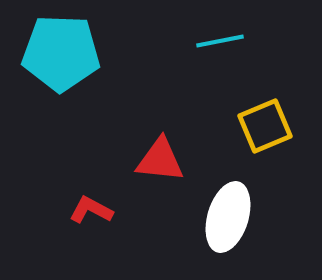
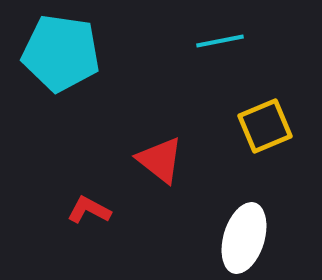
cyan pentagon: rotated 6 degrees clockwise
red triangle: rotated 32 degrees clockwise
red L-shape: moved 2 px left
white ellipse: moved 16 px right, 21 px down
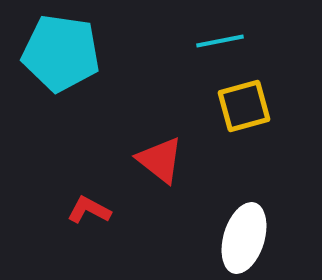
yellow square: moved 21 px left, 20 px up; rotated 8 degrees clockwise
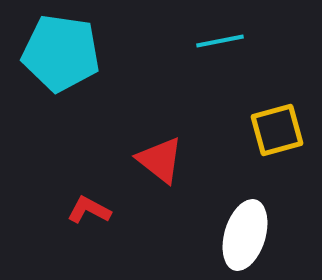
yellow square: moved 33 px right, 24 px down
white ellipse: moved 1 px right, 3 px up
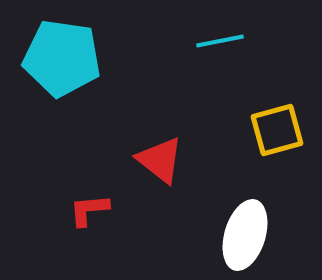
cyan pentagon: moved 1 px right, 5 px down
red L-shape: rotated 33 degrees counterclockwise
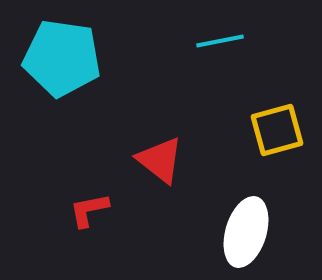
red L-shape: rotated 6 degrees counterclockwise
white ellipse: moved 1 px right, 3 px up
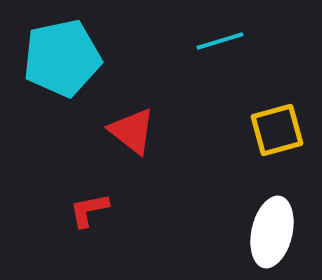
cyan line: rotated 6 degrees counterclockwise
cyan pentagon: rotated 20 degrees counterclockwise
red triangle: moved 28 px left, 29 px up
white ellipse: moved 26 px right; rotated 4 degrees counterclockwise
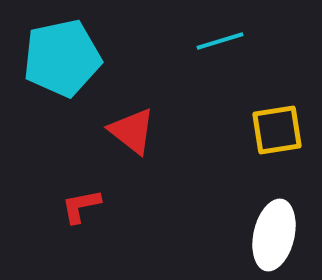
yellow square: rotated 6 degrees clockwise
red L-shape: moved 8 px left, 4 px up
white ellipse: moved 2 px right, 3 px down
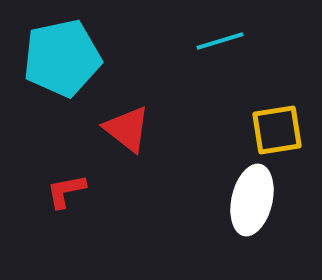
red triangle: moved 5 px left, 2 px up
red L-shape: moved 15 px left, 15 px up
white ellipse: moved 22 px left, 35 px up
